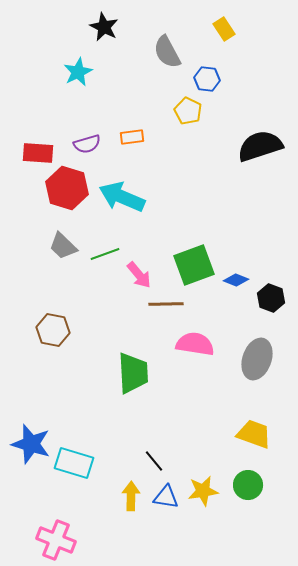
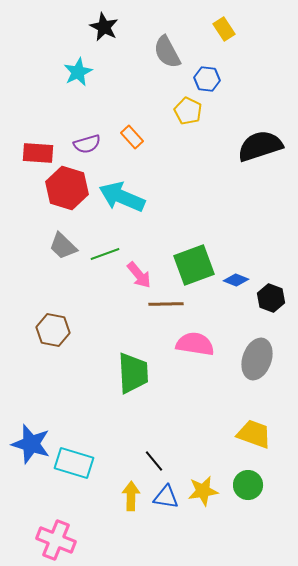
orange rectangle: rotated 55 degrees clockwise
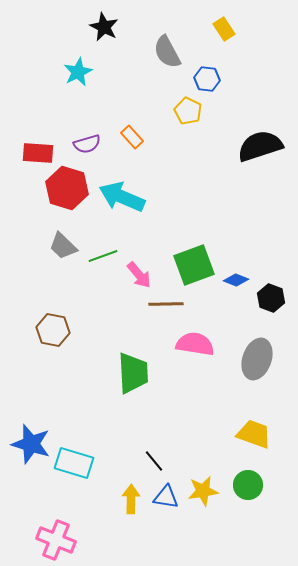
green line: moved 2 px left, 2 px down
yellow arrow: moved 3 px down
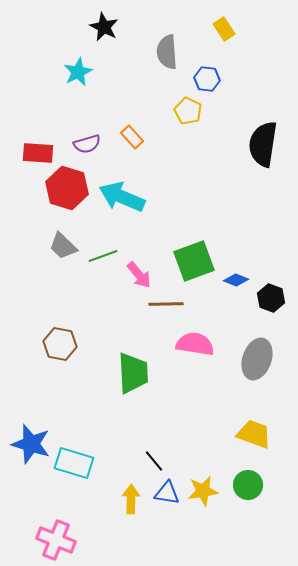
gray semicircle: rotated 24 degrees clockwise
black semicircle: moved 3 px right, 2 px up; rotated 63 degrees counterclockwise
green square: moved 4 px up
brown hexagon: moved 7 px right, 14 px down
blue triangle: moved 1 px right, 4 px up
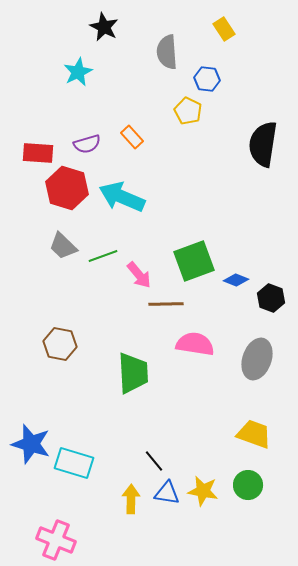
yellow star: rotated 20 degrees clockwise
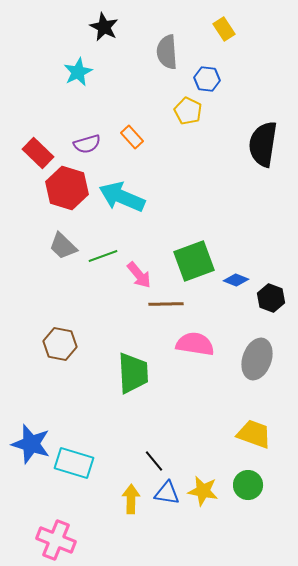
red rectangle: rotated 40 degrees clockwise
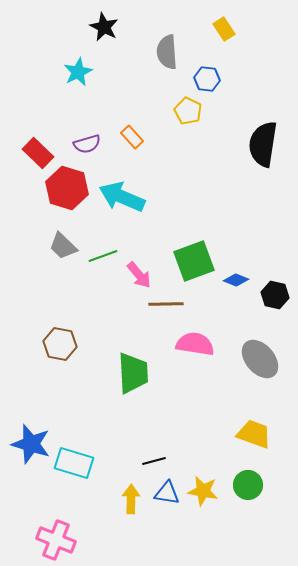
black hexagon: moved 4 px right, 3 px up; rotated 8 degrees counterclockwise
gray ellipse: moved 3 px right; rotated 60 degrees counterclockwise
black line: rotated 65 degrees counterclockwise
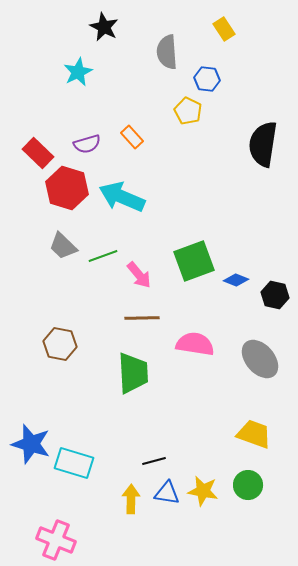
brown line: moved 24 px left, 14 px down
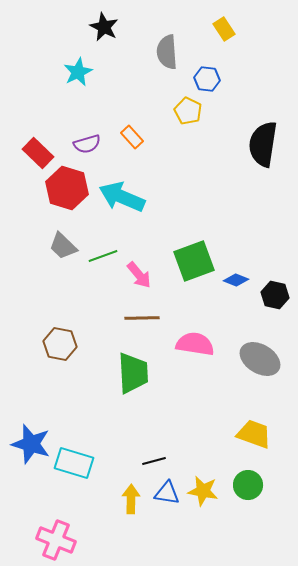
gray ellipse: rotated 18 degrees counterclockwise
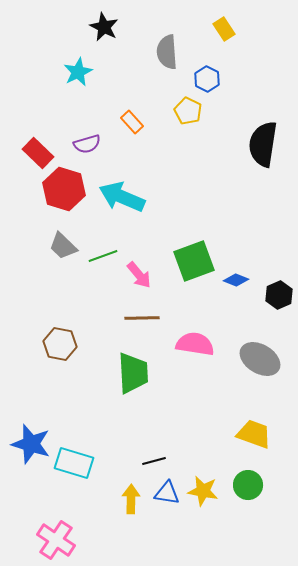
blue hexagon: rotated 20 degrees clockwise
orange rectangle: moved 15 px up
red hexagon: moved 3 px left, 1 px down
black hexagon: moved 4 px right; rotated 24 degrees clockwise
pink cross: rotated 12 degrees clockwise
